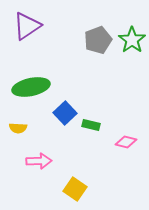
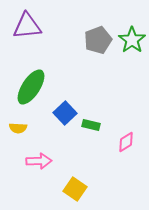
purple triangle: rotated 28 degrees clockwise
green ellipse: rotated 45 degrees counterclockwise
pink diamond: rotated 45 degrees counterclockwise
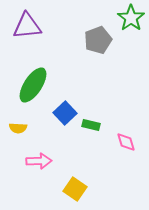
green star: moved 1 px left, 22 px up
green ellipse: moved 2 px right, 2 px up
pink diamond: rotated 75 degrees counterclockwise
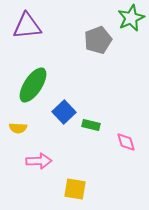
green star: rotated 12 degrees clockwise
blue square: moved 1 px left, 1 px up
yellow square: rotated 25 degrees counterclockwise
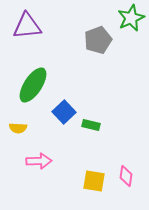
pink diamond: moved 34 px down; rotated 25 degrees clockwise
yellow square: moved 19 px right, 8 px up
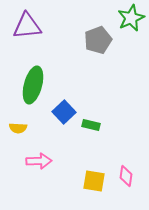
green ellipse: rotated 18 degrees counterclockwise
